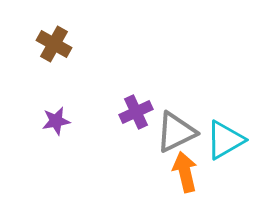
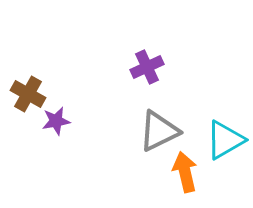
brown cross: moved 26 px left, 50 px down
purple cross: moved 11 px right, 45 px up
gray triangle: moved 17 px left, 1 px up
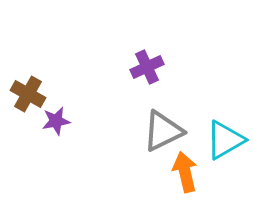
gray triangle: moved 4 px right
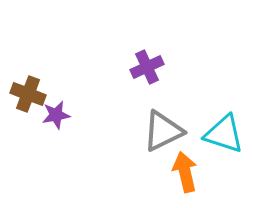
brown cross: rotated 8 degrees counterclockwise
purple star: moved 6 px up
cyan triangle: moved 1 px left, 6 px up; rotated 48 degrees clockwise
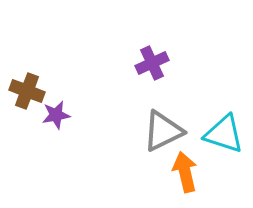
purple cross: moved 5 px right, 4 px up
brown cross: moved 1 px left, 3 px up
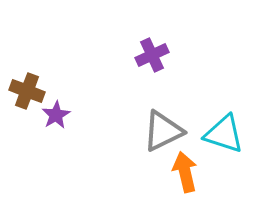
purple cross: moved 8 px up
purple star: rotated 20 degrees counterclockwise
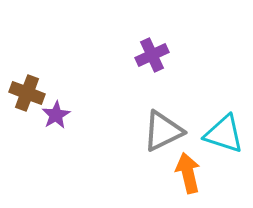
brown cross: moved 2 px down
orange arrow: moved 3 px right, 1 px down
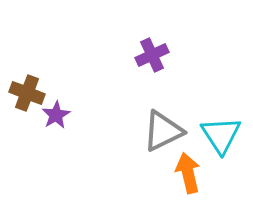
cyan triangle: moved 3 px left, 1 px down; rotated 39 degrees clockwise
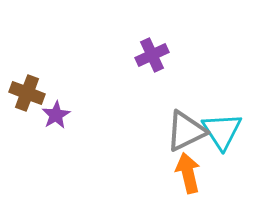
gray triangle: moved 23 px right
cyan triangle: moved 1 px right, 4 px up
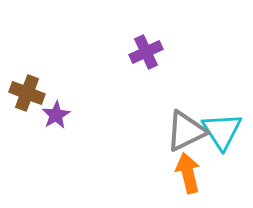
purple cross: moved 6 px left, 3 px up
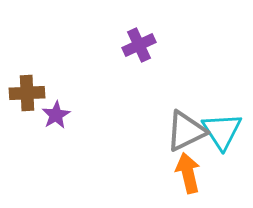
purple cross: moved 7 px left, 7 px up
brown cross: rotated 24 degrees counterclockwise
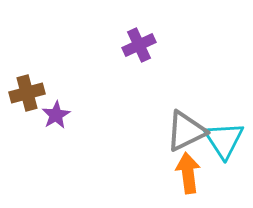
brown cross: rotated 12 degrees counterclockwise
cyan triangle: moved 2 px right, 9 px down
orange arrow: rotated 6 degrees clockwise
